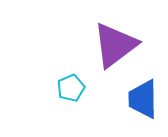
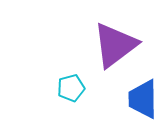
cyan pentagon: rotated 8 degrees clockwise
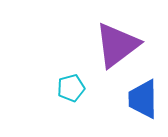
purple triangle: moved 2 px right
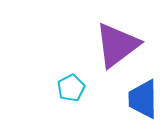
cyan pentagon: rotated 12 degrees counterclockwise
